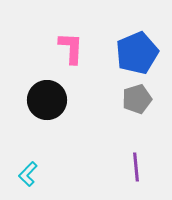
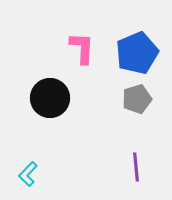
pink L-shape: moved 11 px right
black circle: moved 3 px right, 2 px up
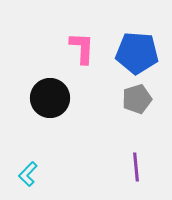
blue pentagon: rotated 27 degrees clockwise
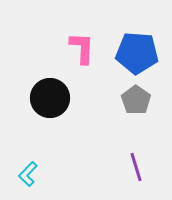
gray pentagon: moved 1 px left, 1 px down; rotated 20 degrees counterclockwise
purple line: rotated 12 degrees counterclockwise
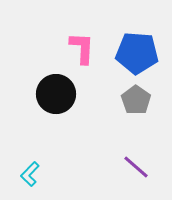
black circle: moved 6 px right, 4 px up
purple line: rotated 32 degrees counterclockwise
cyan L-shape: moved 2 px right
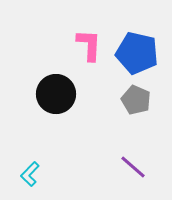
pink L-shape: moved 7 px right, 3 px up
blue pentagon: rotated 9 degrees clockwise
gray pentagon: rotated 12 degrees counterclockwise
purple line: moved 3 px left
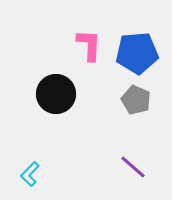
blue pentagon: rotated 18 degrees counterclockwise
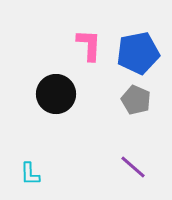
blue pentagon: moved 1 px right; rotated 6 degrees counterclockwise
cyan L-shape: rotated 45 degrees counterclockwise
